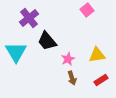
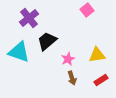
black trapezoid: rotated 90 degrees clockwise
cyan triangle: moved 3 px right; rotated 40 degrees counterclockwise
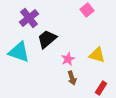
black trapezoid: moved 2 px up
yellow triangle: rotated 24 degrees clockwise
red rectangle: moved 8 px down; rotated 24 degrees counterclockwise
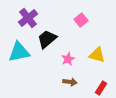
pink square: moved 6 px left, 10 px down
purple cross: moved 1 px left
cyan triangle: rotated 30 degrees counterclockwise
brown arrow: moved 2 px left, 4 px down; rotated 64 degrees counterclockwise
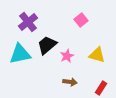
purple cross: moved 4 px down
black trapezoid: moved 6 px down
cyan triangle: moved 1 px right, 2 px down
pink star: moved 1 px left, 3 px up
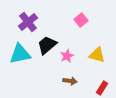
brown arrow: moved 1 px up
red rectangle: moved 1 px right
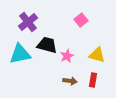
black trapezoid: rotated 55 degrees clockwise
red rectangle: moved 9 px left, 8 px up; rotated 24 degrees counterclockwise
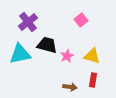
yellow triangle: moved 5 px left, 1 px down
brown arrow: moved 6 px down
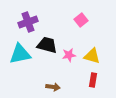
purple cross: rotated 18 degrees clockwise
pink star: moved 2 px right, 1 px up; rotated 16 degrees clockwise
brown arrow: moved 17 px left
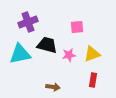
pink square: moved 4 px left, 7 px down; rotated 32 degrees clockwise
yellow triangle: moved 2 px up; rotated 36 degrees counterclockwise
